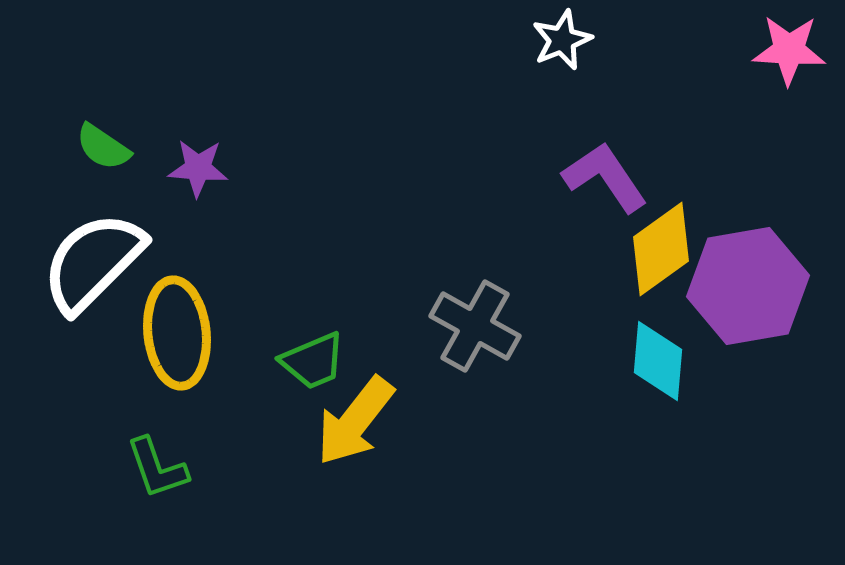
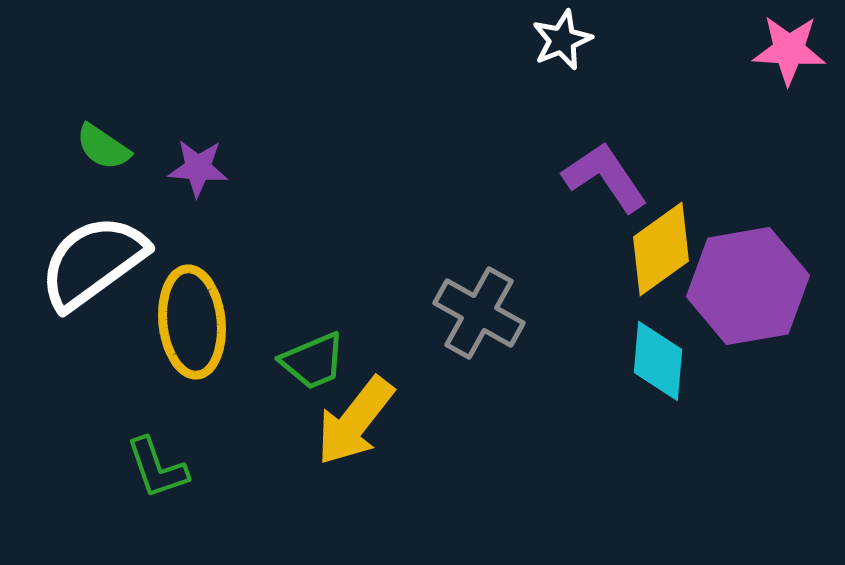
white semicircle: rotated 9 degrees clockwise
gray cross: moved 4 px right, 13 px up
yellow ellipse: moved 15 px right, 11 px up
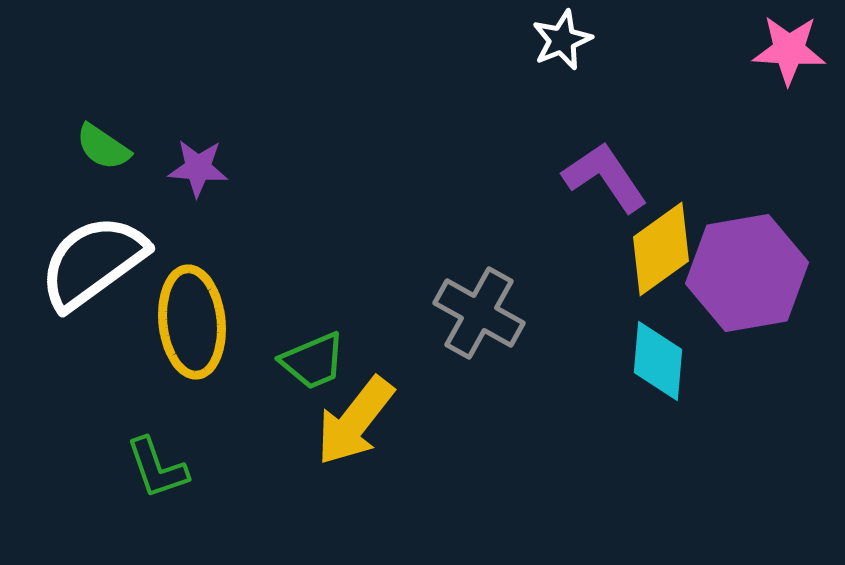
purple hexagon: moved 1 px left, 13 px up
